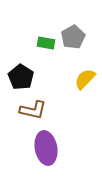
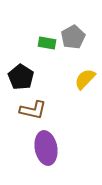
green rectangle: moved 1 px right
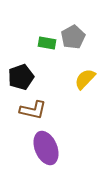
black pentagon: rotated 20 degrees clockwise
purple ellipse: rotated 12 degrees counterclockwise
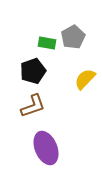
black pentagon: moved 12 px right, 6 px up
brown L-shape: moved 4 px up; rotated 32 degrees counterclockwise
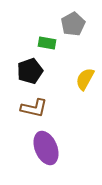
gray pentagon: moved 13 px up
black pentagon: moved 3 px left
yellow semicircle: rotated 15 degrees counterclockwise
brown L-shape: moved 1 px right, 2 px down; rotated 32 degrees clockwise
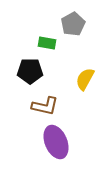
black pentagon: rotated 20 degrees clockwise
brown L-shape: moved 11 px right, 2 px up
purple ellipse: moved 10 px right, 6 px up
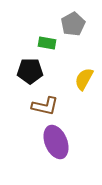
yellow semicircle: moved 1 px left
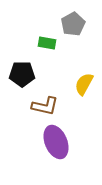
black pentagon: moved 8 px left, 3 px down
yellow semicircle: moved 5 px down
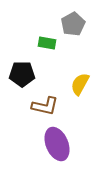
yellow semicircle: moved 4 px left
purple ellipse: moved 1 px right, 2 px down
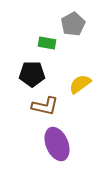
black pentagon: moved 10 px right
yellow semicircle: rotated 25 degrees clockwise
